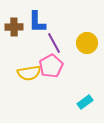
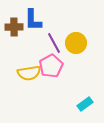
blue L-shape: moved 4 px left, 2 px up
yellow circle: moved 11 px left
cyan rectangle: moved 2 px down
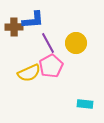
blue L-shape: rotated 95 degrees counterclockwise
purple line: moved 6 px left
yellow semicircle: rotated 15 degrees counterclockwise
cyan rectangle: rotated 42 degrees clockwise
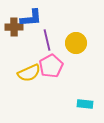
blue L-shape: moved 2 px left, 2 px up
purple line: moved 1 px left, 3 px up; rotated 15 degrees clockwise
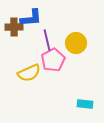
pink pentagon: moved 2 px right, 6 px up
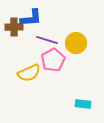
purple line: rotated 60 degrees counterclockwise
cyan rectangle: moved 2 px left
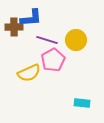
yellow circle: moved 3 px up
cyan rectangle: moved 1 px left, 1 px up
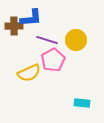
brown cross: moved 1 px up
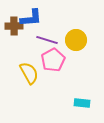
yellow semicircle: rotated 95 degrees counterclockwise
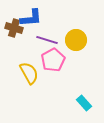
brown cross: moved 2 px down; rotated 18 degrees clockwise
cyan rectangle: moved 2 px right; rotated 42 degrees clockwise
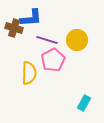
yellow circle: moved 1 px right
yellow semicircle: rotated 30 degrees clockwise
cyan rectangle: rotated 70 degrees clockwise
